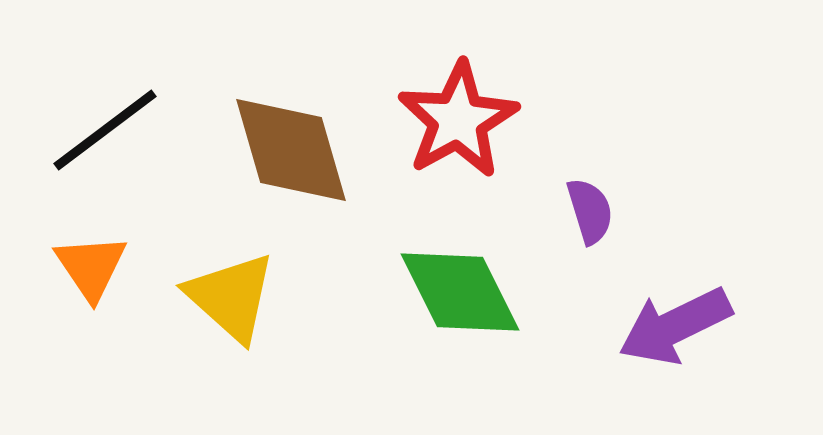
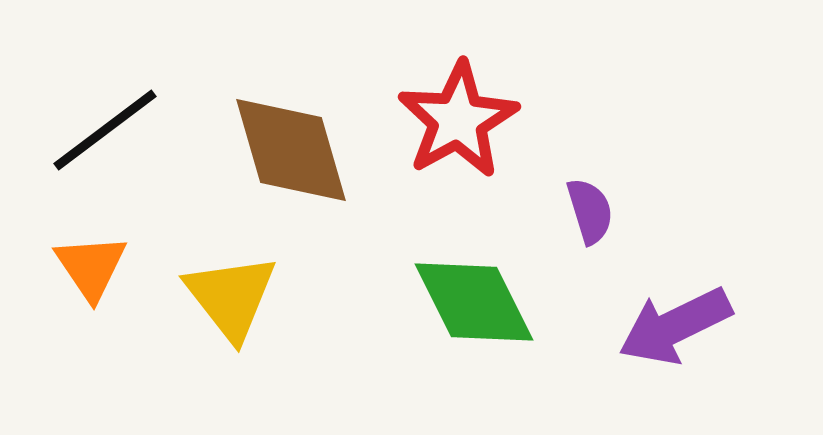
green diamond: moved 14 px right, 10 px down
yellow triangle: rotated 10 degrees clockwise
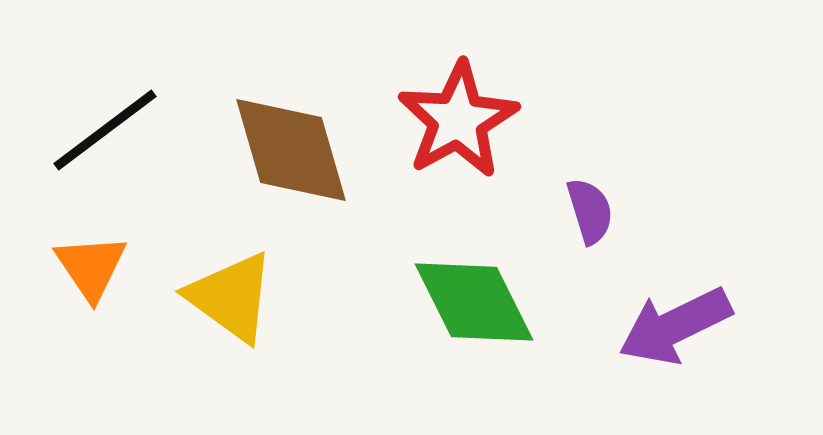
yellow triangle: rotated 16 degrees counterclockwise
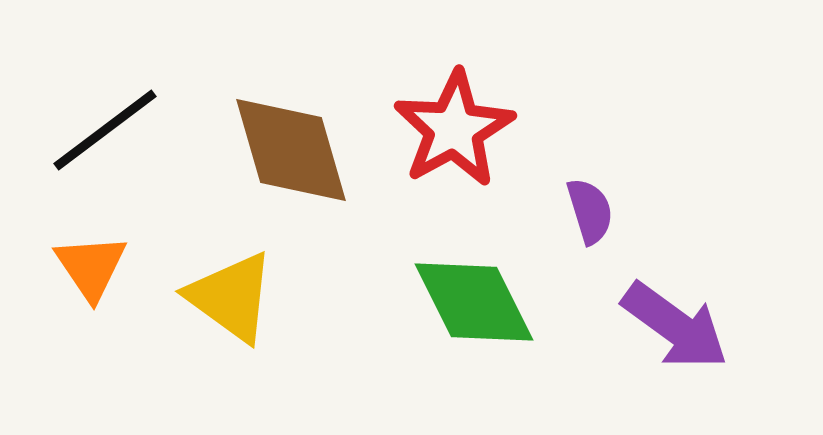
red star: moved 4 px left, 9 px down
purple arrow: rotated 118 degrees counterclockwise
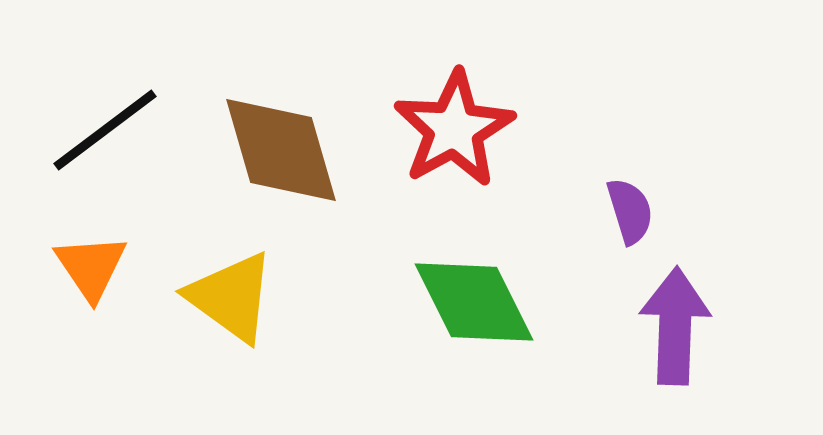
brown diamond: moved 10 px left
purple semicircle: moved 40 px right
purple arrow: rotated 124 degrees counterclockwise
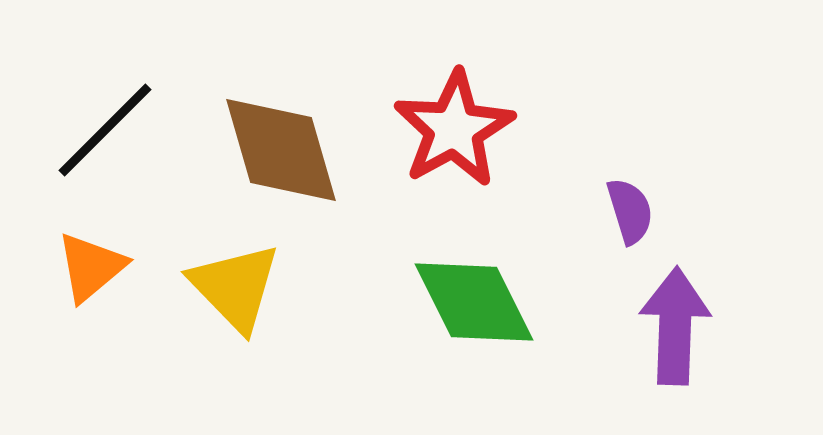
black line: rotated 8 degrees counterclockwise
orange triangle: rotated 24 degrees clockwise
yellow triangle: moved 4 px right, 10 px up; rotated 10 degrees clockwise
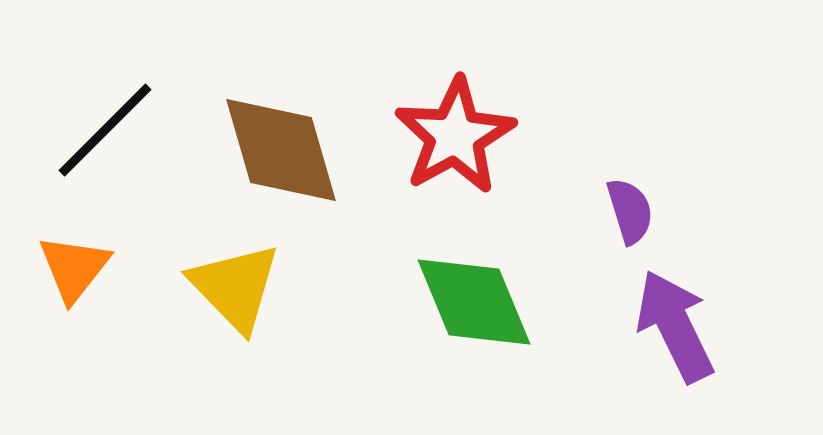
red star: moved 1 px right, 7 px down
orange triangle: moved 17 px left, 1 px down; rotated 12 degrees counterclockwise
green diamond: rotated 4 degrees clockwise
purple arrow: rotated 28 degrees counterclockwise
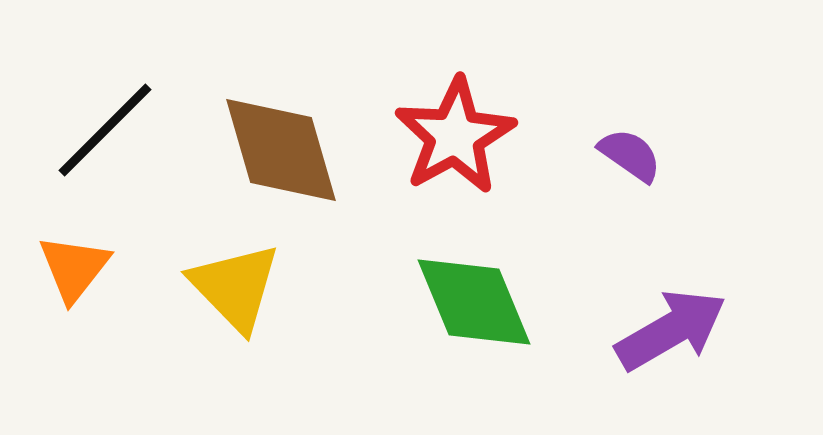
purple semicircle: moved 56 px up; rotated 38 degrees counterclockwise
purple arrow: moved 4 px left, 4 px down; rotated 86 degrees clockwise
